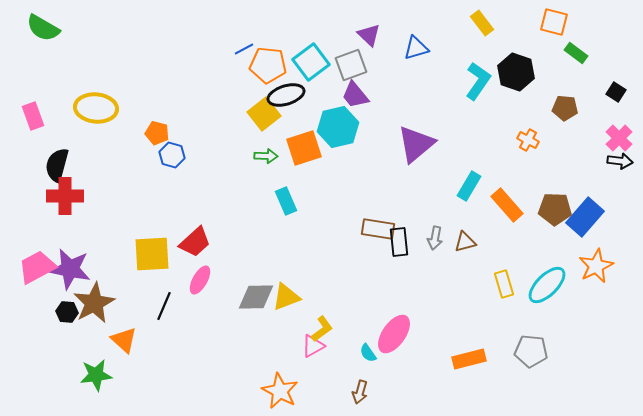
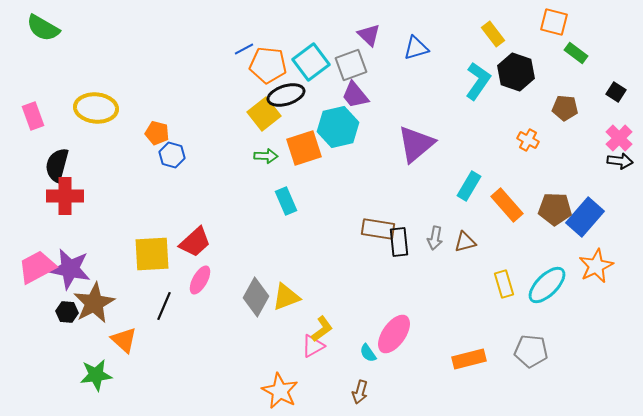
yellow rectangle at (482, 23): moved 11 px right, 11 px down
gray diamond at (256, 297): rotated 60 degrees counterclockwise
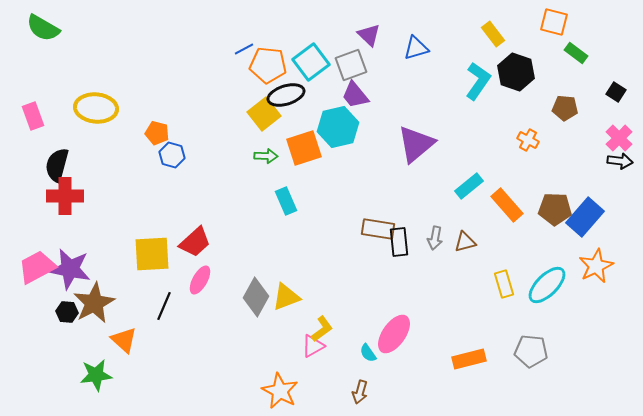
cyan rectangle at (469, 186): rotated 20 degrees clockwise
